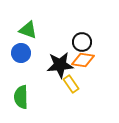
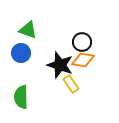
black star: rotated 24 degrees clockwise
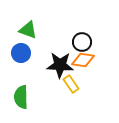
black star: rotated 16 degrees counterclockwise
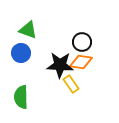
orange diamond: moved 2 px left, 2 px down
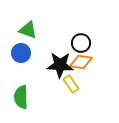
black circle: moved 1 px left, 1 px down
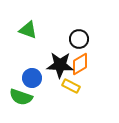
black circle: moved 2 px left, 4 px up
blue circle: moved 11 px right, 25 px down
orange diamond: moved 1 px left, 2 px down; rotated 40 degrees counterclockwise
yellow rectangle: moved 2 px down; rotated 30 degrees counterclockwise
green semicircle: rotated 70 degrees counterclockwise
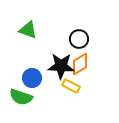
black star: moved 1 px right, 1 px down
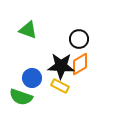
yellow rectangle: moved 11 px left
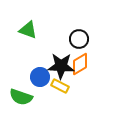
blue circle: moved 8 px right, 1 px up
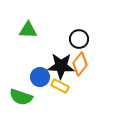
green triangle: rotated 18 degrees counterclockwise
orange diamond: rotated 20 degrees counterclockwise
